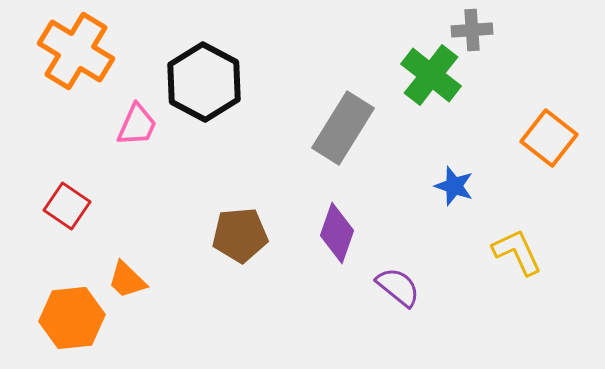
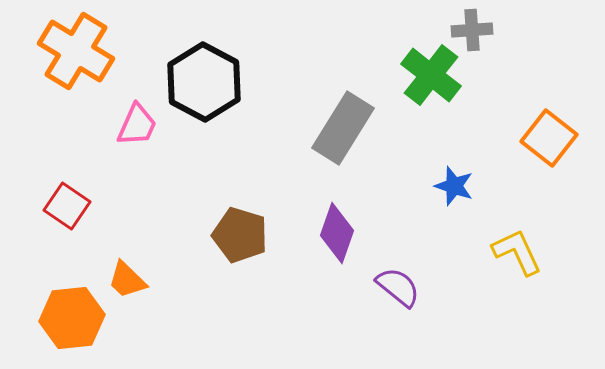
brown pentagon: rotated 22 degrees clockwise
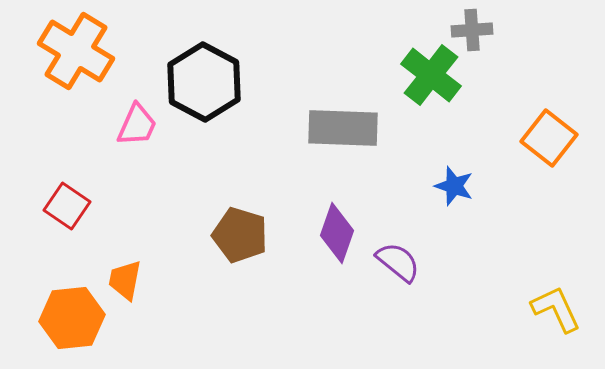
gray rectangle: rotated 60 degrees clockwise
yellow L-shape: moved 39 px right, 57 px down
orange trapezoid: moved 2 px left; rotated 57 degrees clockwise
purple semicircle: moved 25 px up
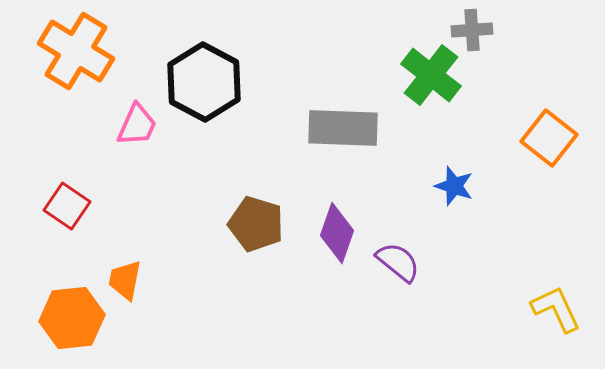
brown pentagon: moved 16 px right, 11 px up
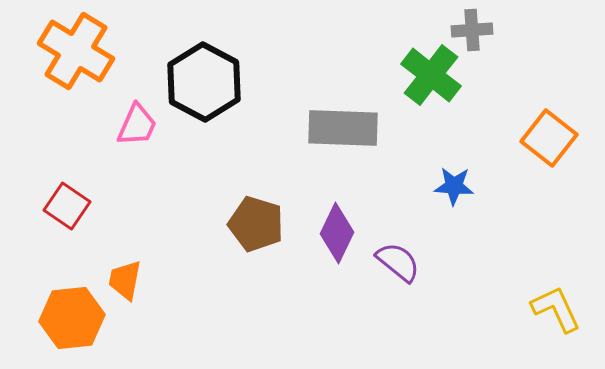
blue star: rotated 15 degrees counterclockwise
purple diamond: rotated 6 degrees clockwise
